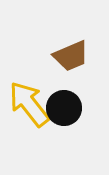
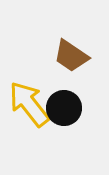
brown trapezoid: rotated 57 degrees clockwise
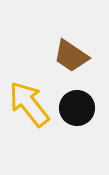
black circle: moved 13 px right
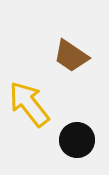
black circle: moved 32 px down
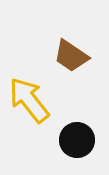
yellow arrow: moved 4 px up
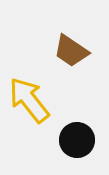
brown trapezoid: moved 5 px up
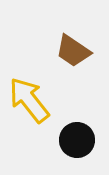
brown trapezoid: moved 2 px right
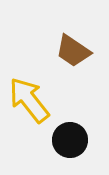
black circle: moved 7 px left
